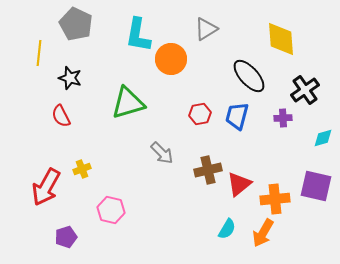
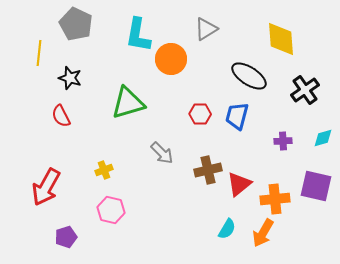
black ellipse: rotated 15 degrees counterclockwise
red hexagon: rotated 10 degrees clockwise
purple cross: moved 23 px down
yellow cross: moved 22 px right, 1 px down
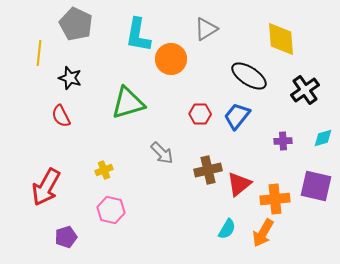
blue trapezoid: rotated 24 degrees clockwise
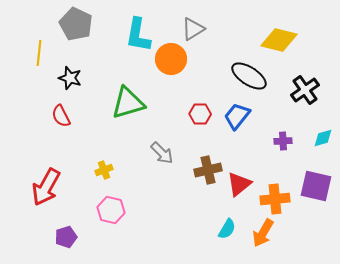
gray triangle: moved 13 px left
yellow diamond: moved 2 px left, 1 px down; rotated 72 degrees counterclockwise
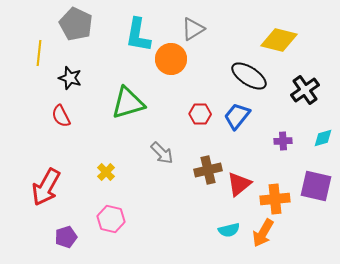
yellow cross: moved 2 px right, 2 px down; rotated 24 degrees counterclockwise
pink hexagon: moved 9 px down
cyan semicircle: moved 2 px right, 1 px down; rotated 45 degrees clockwise
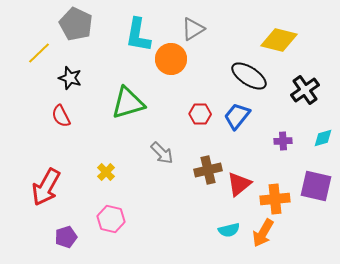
yellow line: rotated 40 degrees clockwise
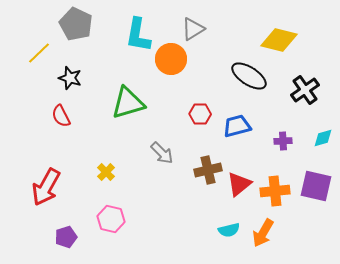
blue trapezoid: moved 10 px down; rotated 36 degrees clockwise
orange cross: moved 8 px up
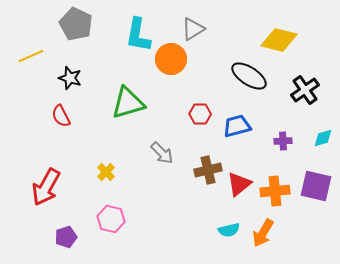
yellow line: moved 8 px left, 3 px down; rotated 20 degrees clockwise
